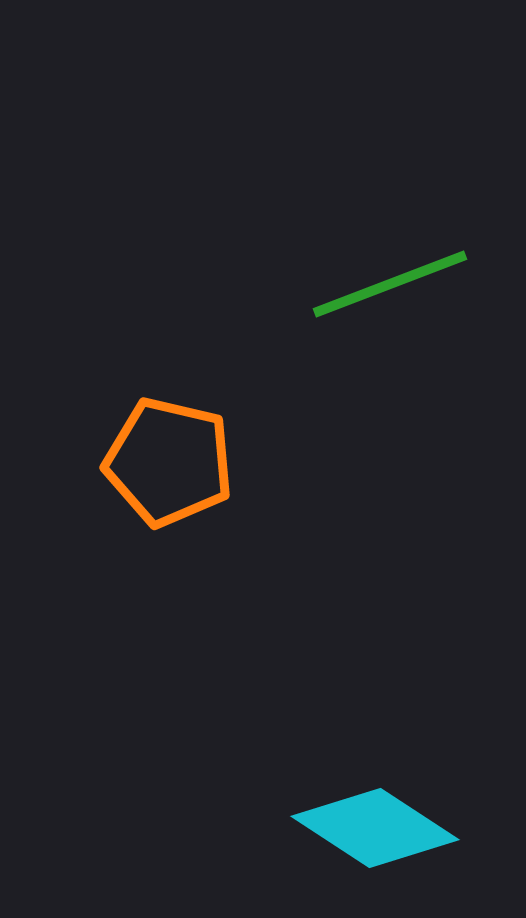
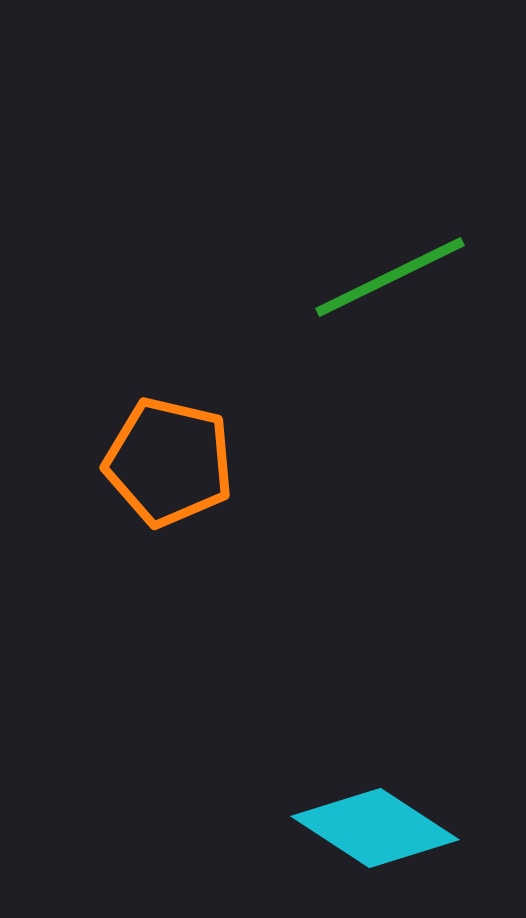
green line: moved 7 px up; rotated 5 degrees counterclockwise
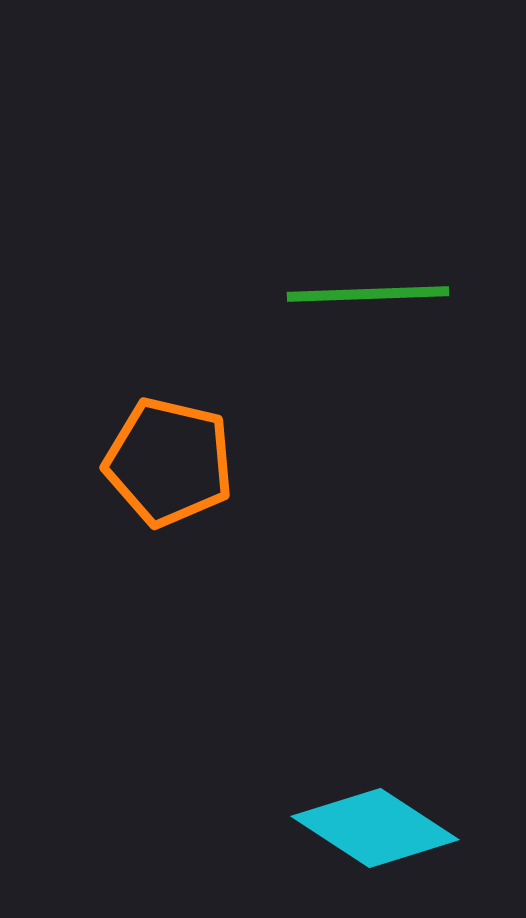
green line: moved 22 px left, 17 px down; rotated 24 degrees clockwise
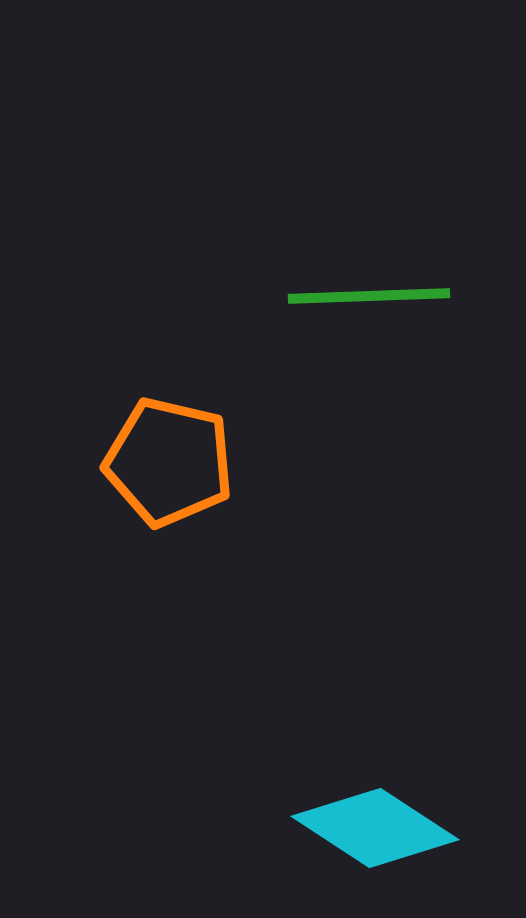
green line: moved 1 px right, 2 px down
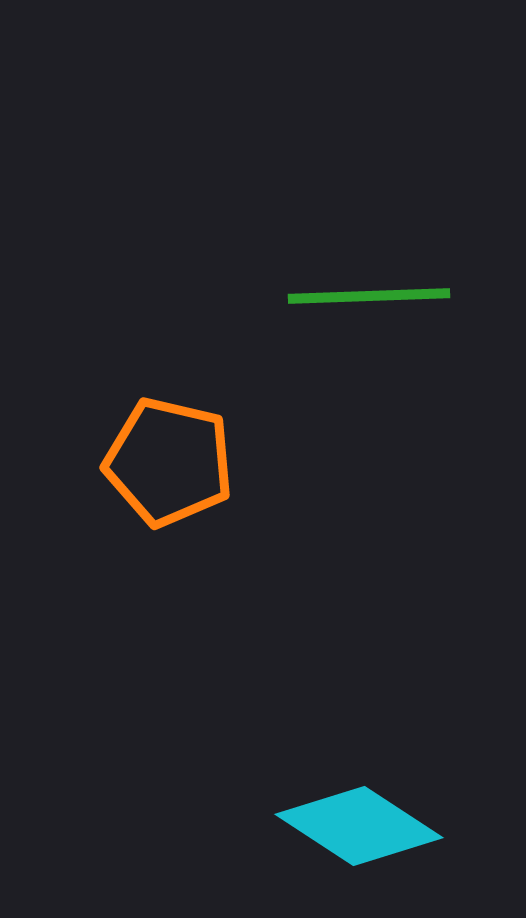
cyan diamond: moved 16 px left, 2 px up
